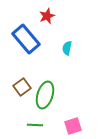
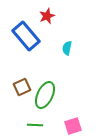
blue rectangle: moved 3 px up
brown square: rotated 12 degrees clockwise
green ellipse: rotated 8 degrees clockwise
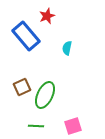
green line: moved 1 px right, 1 px down
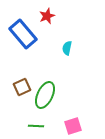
blue rectangle: moved 3 px left, 2 px up
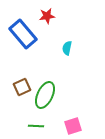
red star: rotated 14 degrees clockwise
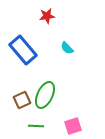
blue rectangle: moved 16 px down
cyan semicircle: rotated 56 degrees counterclockwise
brown square: moved 13 px down
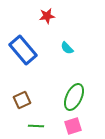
green ellipse: moved 29 px right, 2 px down
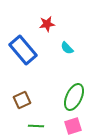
red star: moved 8 px down
